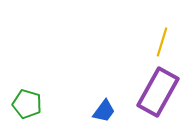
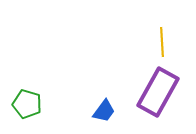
yellow line: rotated 20 degrees counterclockwise
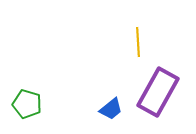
yellow line: moved 24 px left
blue trapezoid: moved 7 px right, 2 px up; rotated 15 degrees clockwise
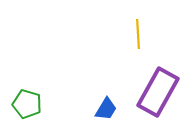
yellow line: moved 8 px up
blue trapezoid: moved 5 px left; rotated 20 degrees counterclockwise
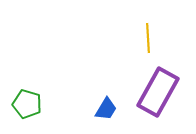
yellow line: moved 10 px right, 4 px down
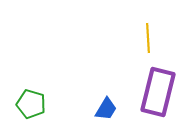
purple rectangle: rotated 15 degrees counterclockwise
green pentagon: moved 4 px right
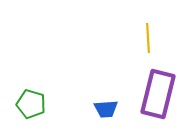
purple rectangle: moved 2 px down
blue trapezoid: rotated 55 degrees clockwise
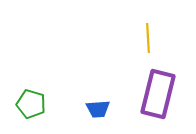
blue trapezoid: moved 8 px left
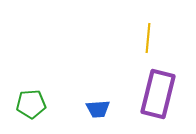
yellow line: rotated 8 degrees clockwise
green pentagon: rotated 20 degrees counterclockwise
